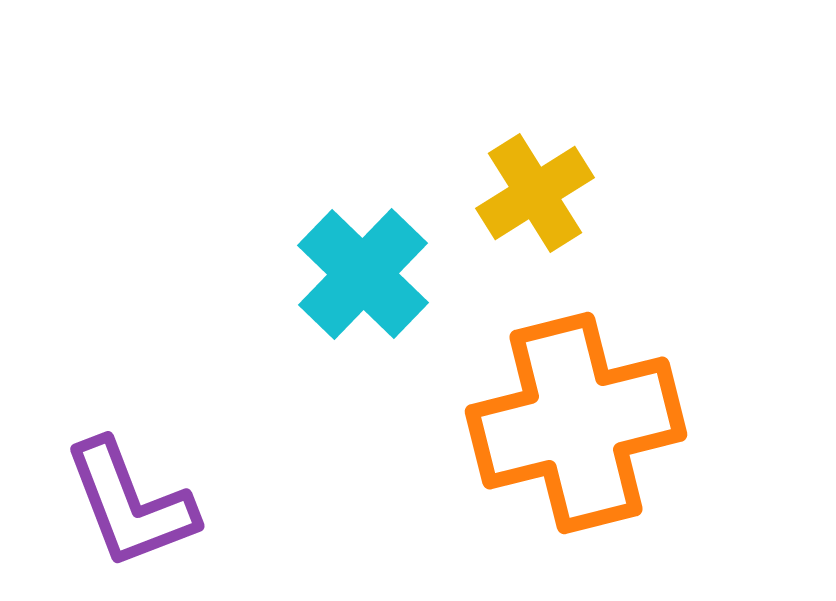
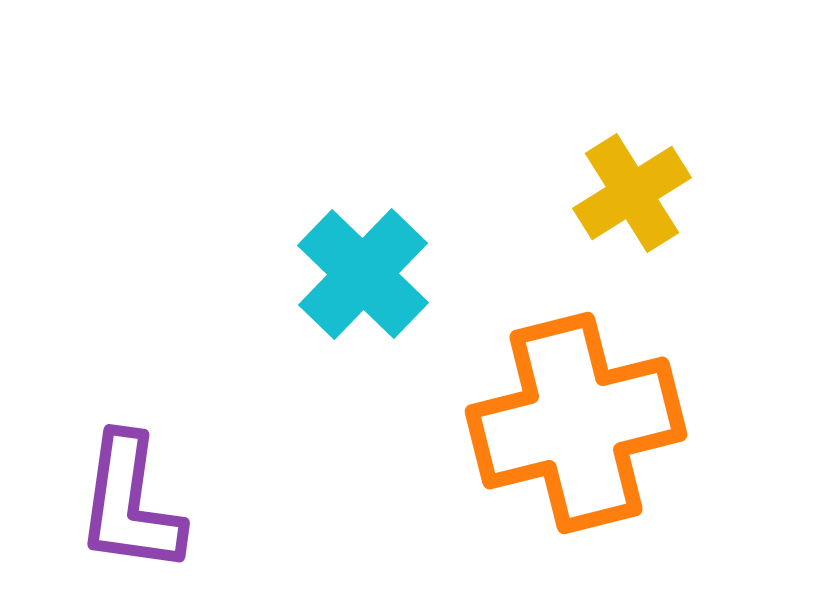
yellow cross: moved 97 px right
purple L-shape: rotated 29 degrees clockwise
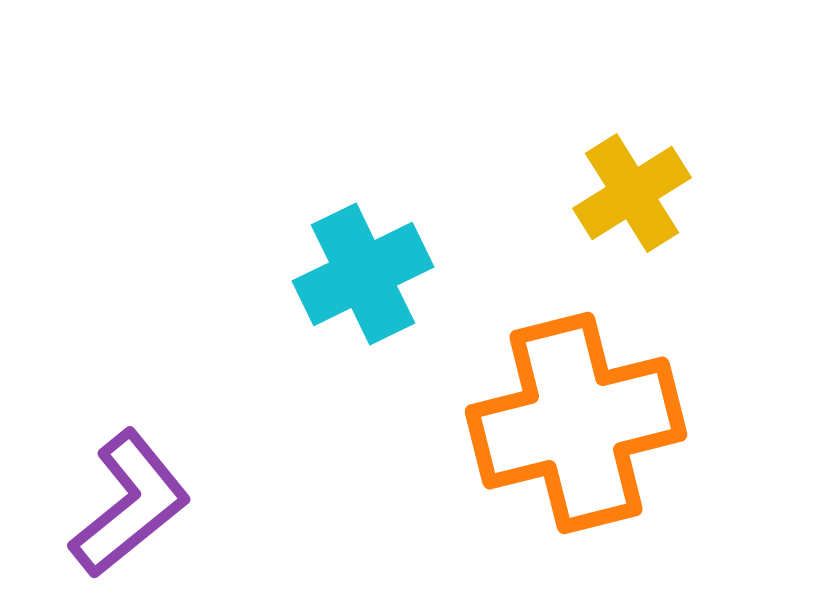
cyan cross: rotated 20 degrees clockwise
purple L-shape: rotated 137 degrees counterclockwise
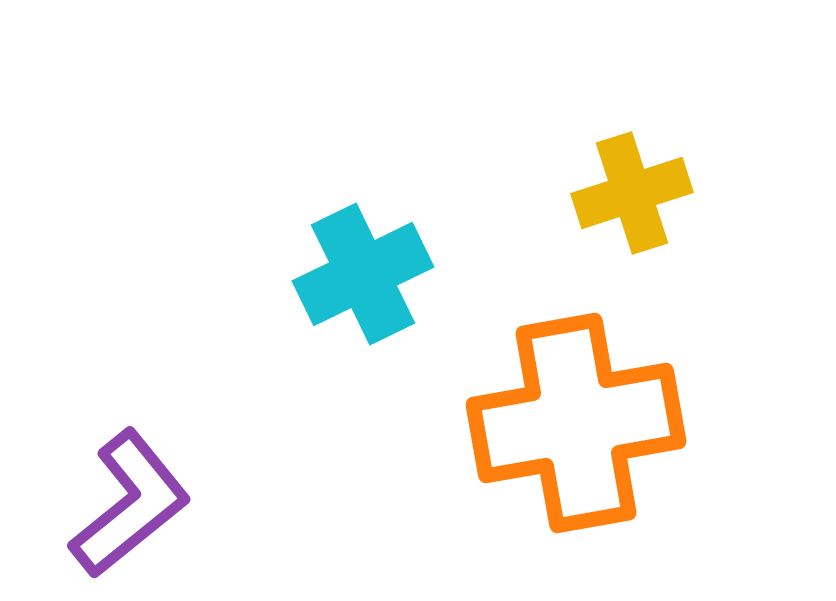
yellow cross: rotated 14 degrees clockwise
orange cross: rotated 4 degrees clockwise
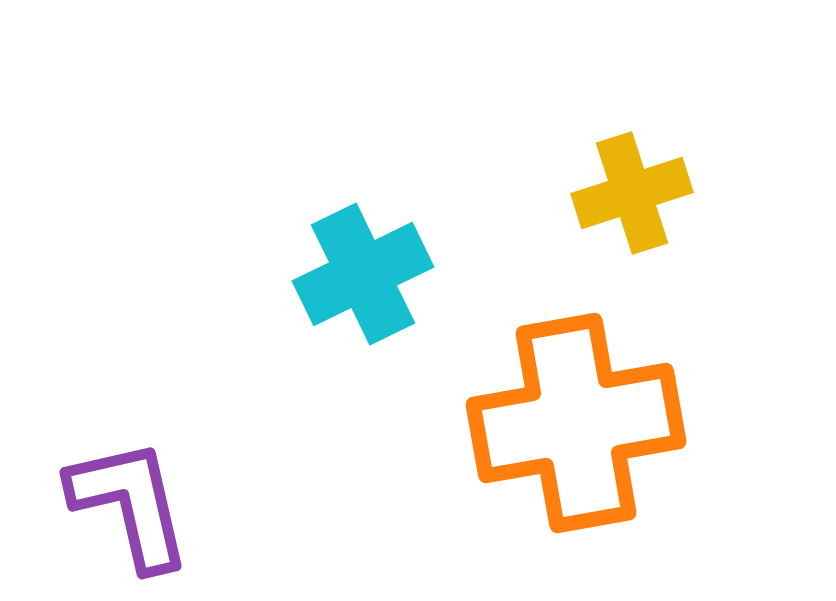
purple L-shape: rotated 64 degrees counterclockwise
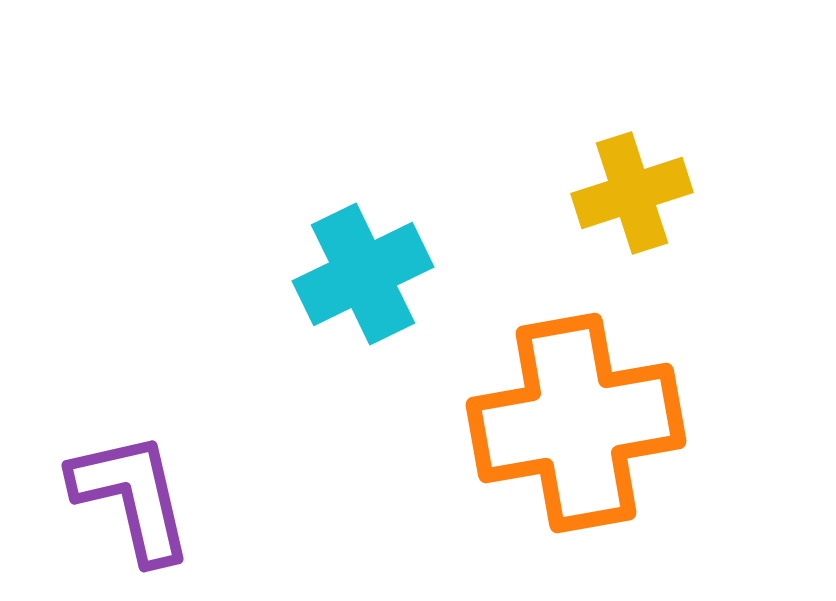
purple L-shape: moved 2 px right, 7 px up
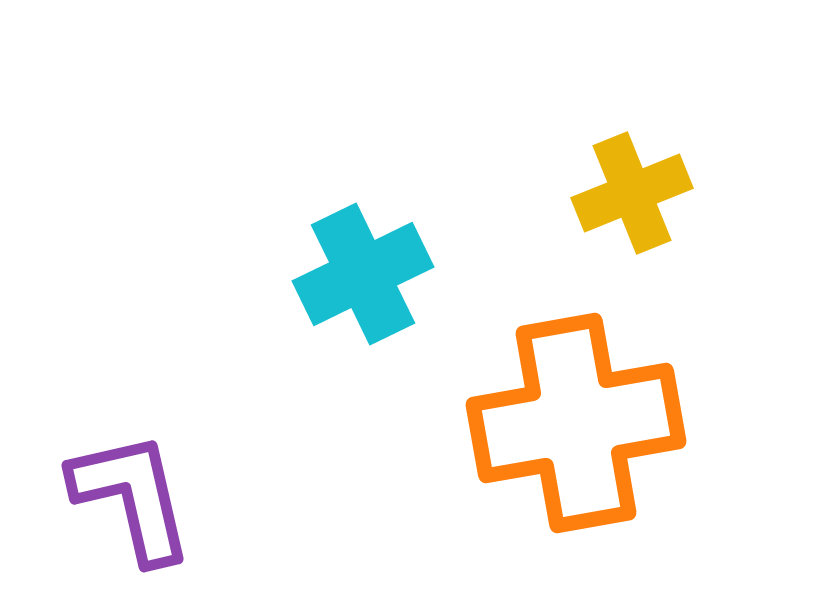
yellow cross: rotated 4 degrees counterclockwise
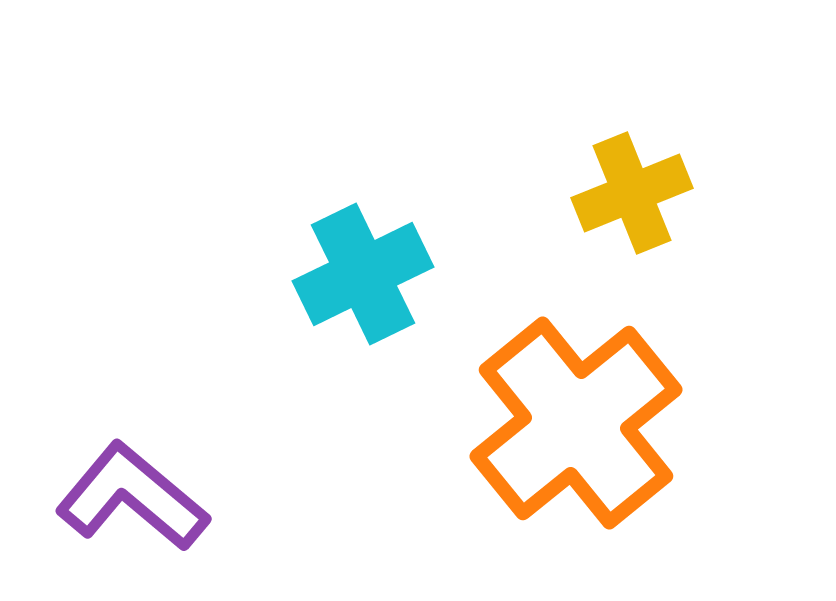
orange cross: rotated 29 degrees counterclockwise
purple L-shape: rotated 37 degrees counterclockwise
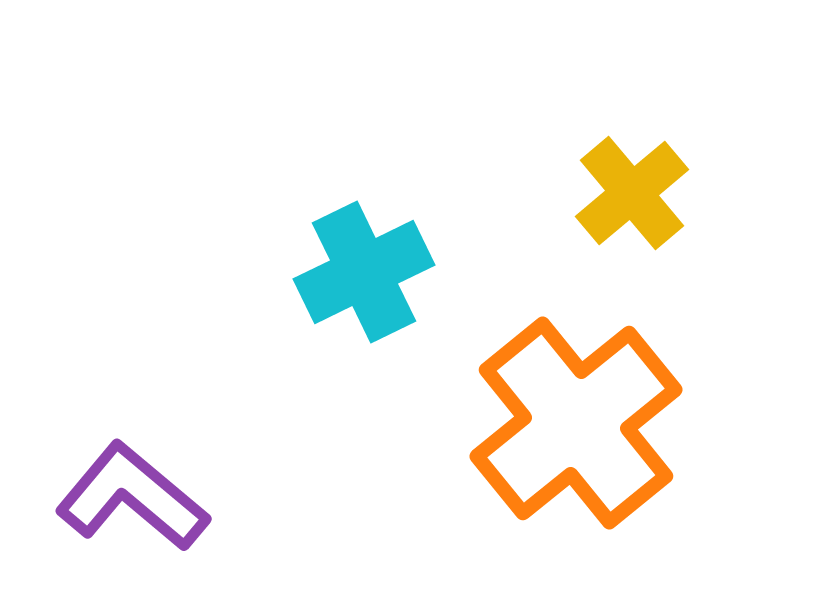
yellow cross: rotated 18 degrees counterclockwise
cyan cross: moved 1 px right, 2 px up
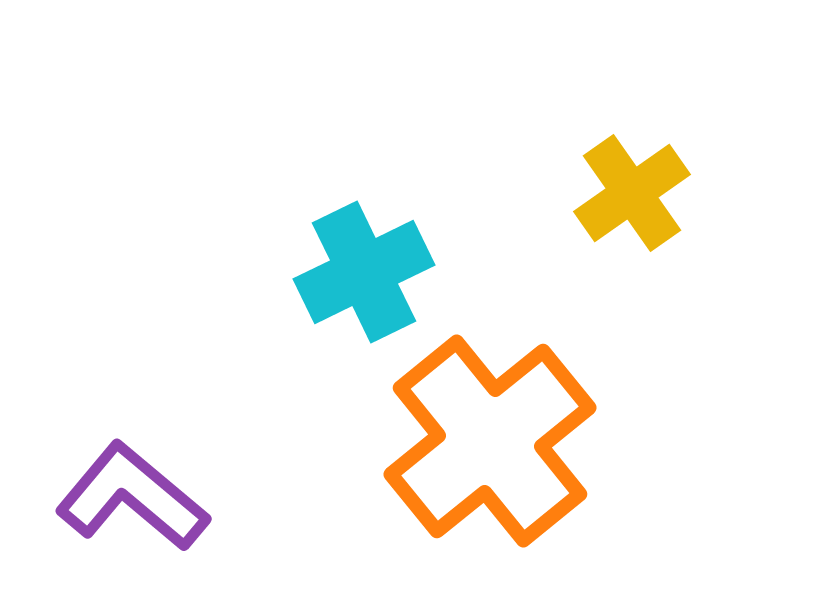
yellow cross: rotated 5 degrees clockwise
orange cross: moved 86 px left, 18 px down
